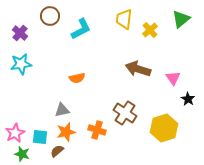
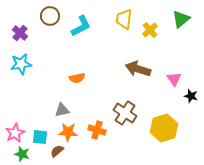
cyan L-shape: moved 3 px up
pink triangle: moved 1 px right, 1 px down
black star: moved 3 px right, 3 px up; rotated 16 degrees counterclockwise
orange star: moved 2 px right; rotated 18 degrees clockwise
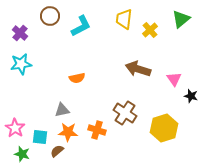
pink star: moved 5 px up; rotated 12 degrees counterclockwise
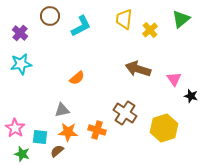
orange semicircle: rotated 28 degrees counterclockwise
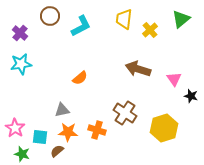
orange semicircle: moved 3 px right
